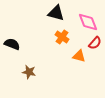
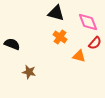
orange cross: moved 2 px left
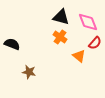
black triangle: moved 5 px right, 4 px down
orange triangle: rotated 24 degrees clockwise
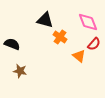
black triangle: moved 16 px left, 3 px down
red semicircle: moved 1 px left, 1 px down
brown star: moved 9 px left, 1 px up
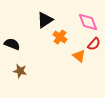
black triangle: rotated 48 degrees counterclockwise
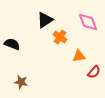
red semicircle: moved 28 px down
orange triangle: rotated 48 degrees counterclockwise
brown star: moved 1 px right, 11 px down
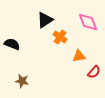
brown star: moved 1 px right, 1 px up
